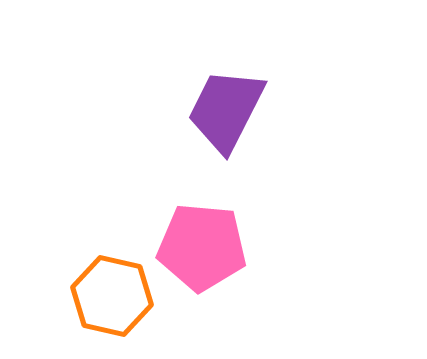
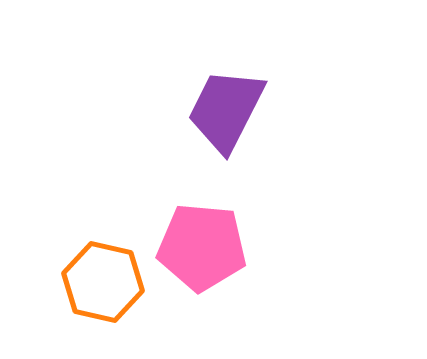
orange hexagon: moved 9 px left, 14 px up
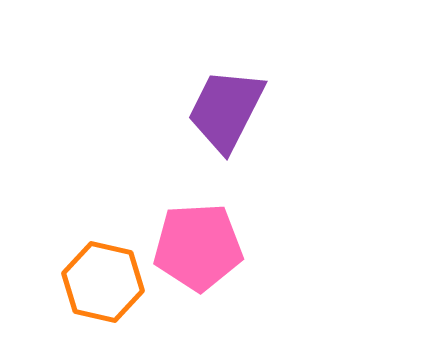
pink pentagon: moved 4 px left; rotated 8 degrees counterclockwise
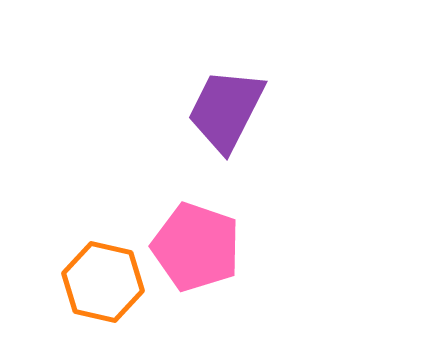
pink pentagon: moved 2 px left; rotated 22 degrees clockwise
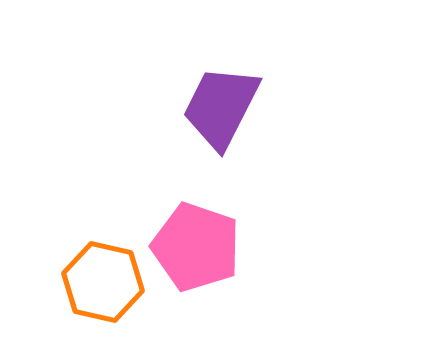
purple trapezoid: moved 5 px left, 3 px up
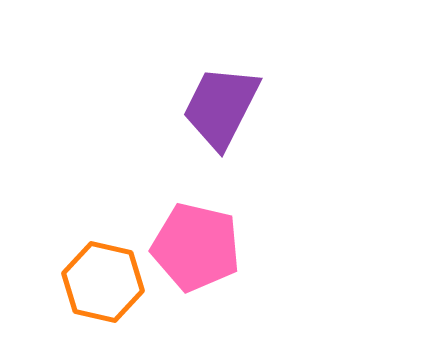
pink pentagon: rotated 6 degrees counterclockwise
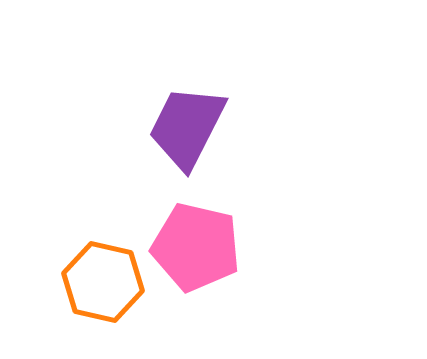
purple trapezoid: moved 34 px left, 20 px down
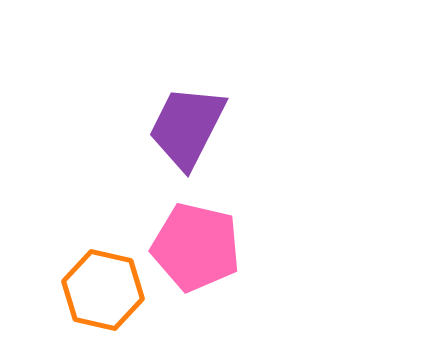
orange hexagon: moved 8 px down
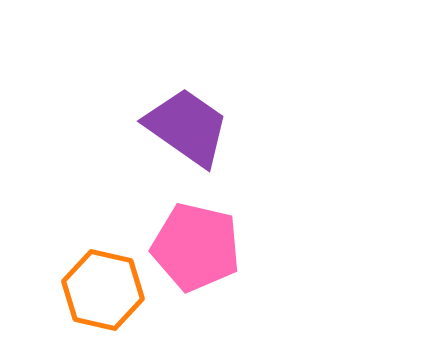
purple trapezoid: rotated 98 degrees clockwise
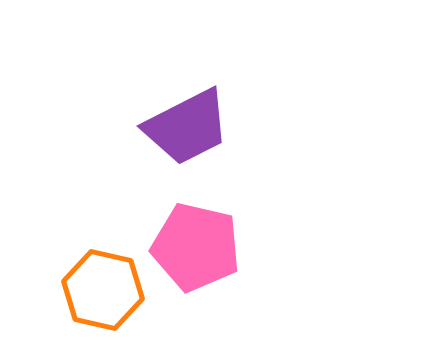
purple trapezoid: rotated 118 degrees clockwise
